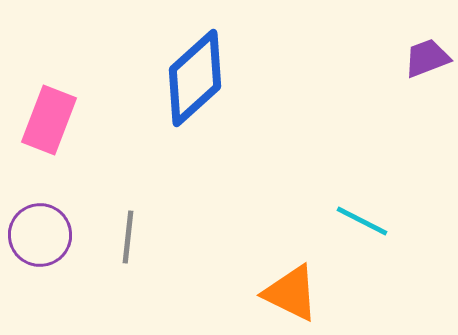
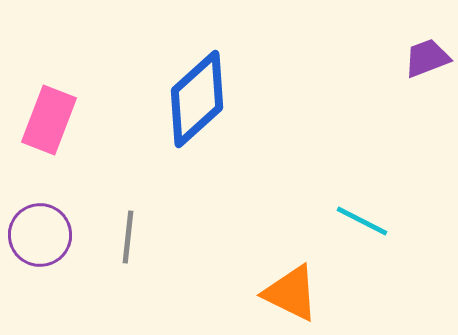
blue diamond: moved 2 px right, 21 px down
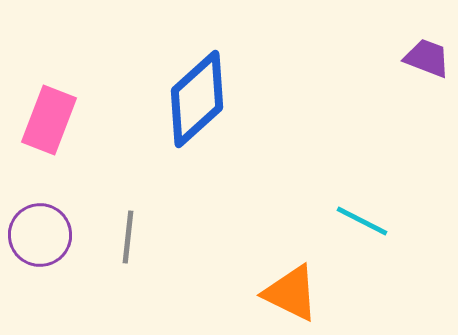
purple trapezoid: rotated 42 degrees clockwise
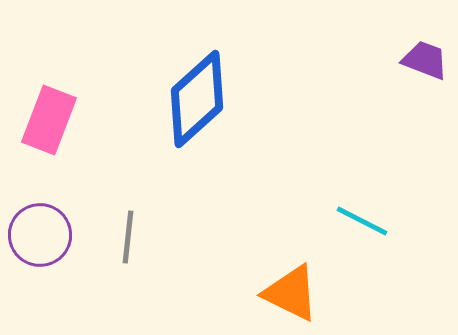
purple trapezoid: moved 2 px left, 2 px down
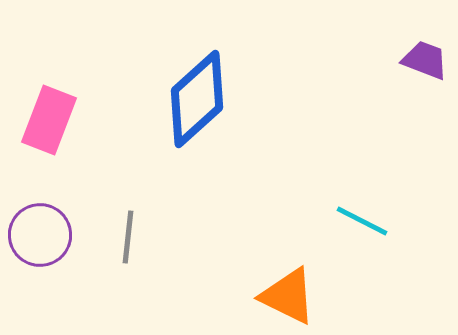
orange triangle: moved 3 px left, 3 px down
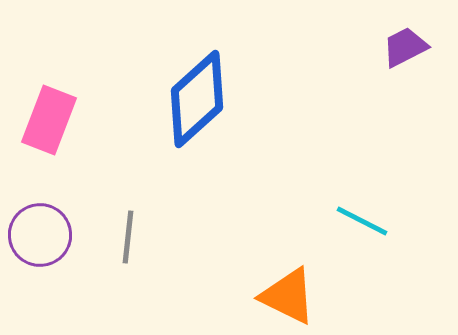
purple trapezoid: moved 20 px left, 13 px up; rotated 48 degrees counterclockwise
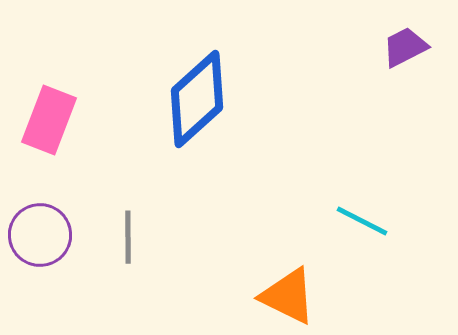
gray line: rotated 6 degrees counterclockwise
